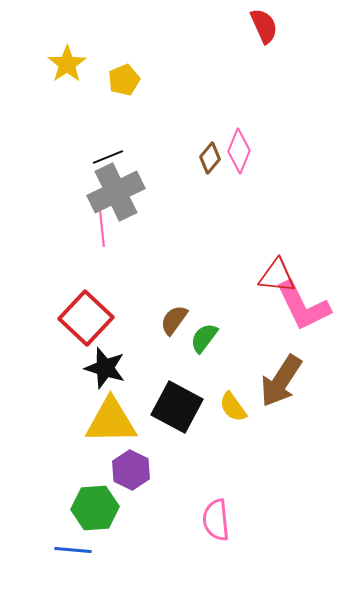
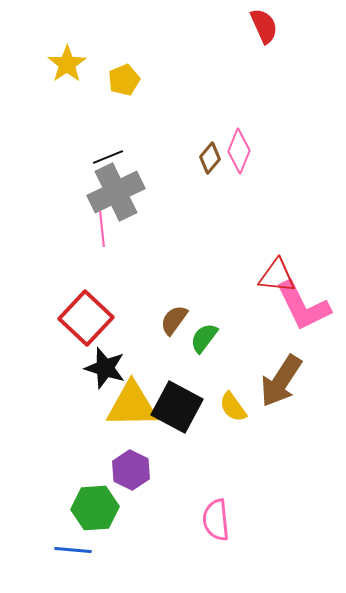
yellow triangle: moved 21 px right, 16 px up
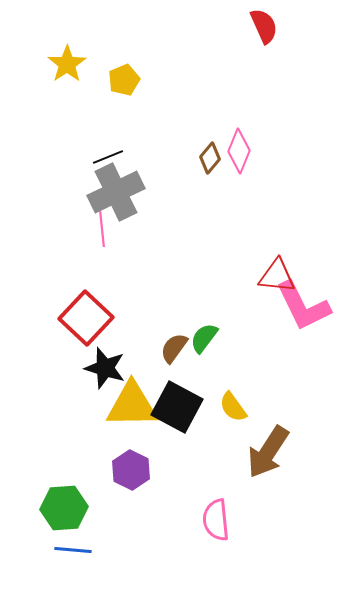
brown semicircle: moved 28 px down
brown arrow: moved 13 px left, 71 px down
green hexagon: moved 31 px left
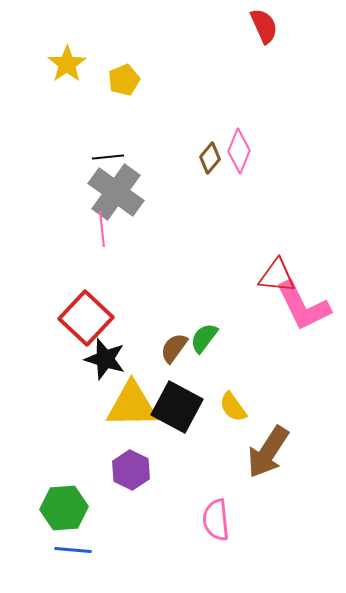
black line: rotated 16 degrees clockwise
gray cross: rotated 28 degrees counterclockwise
black star: moved 9 px up
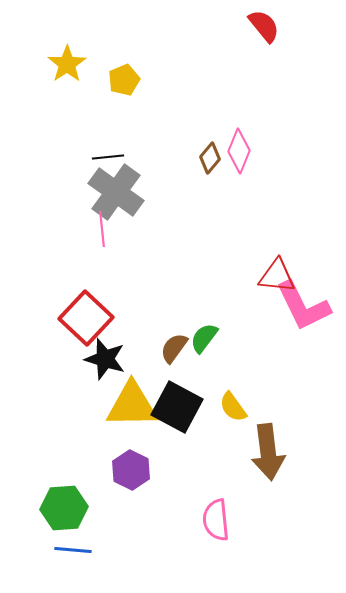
red semicircle: rotated 15 degrees counterclockwise
brown arrow: rotated 40 degrees counterclockwise
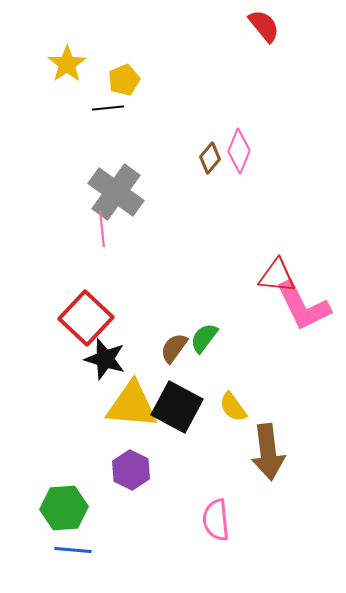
black line: moved 49 px up
yellow triangle: rotated 6 degrees clockwise
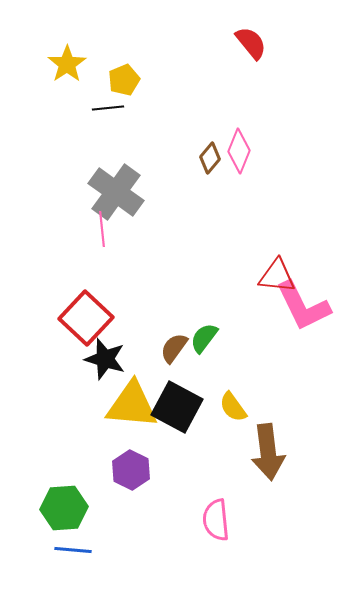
red semicircle: moved 13 px left, 17 px down
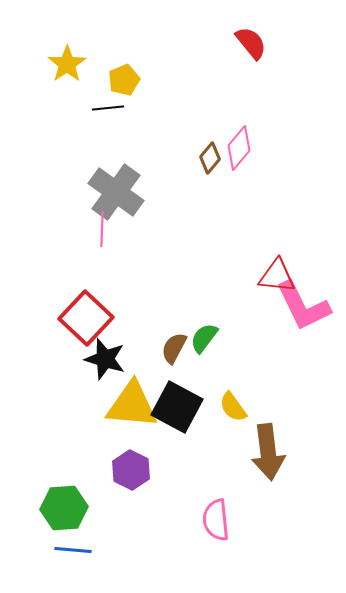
pink diamond: moved 3 px up; rotated 18 degrees clockwise
pink line: rotated 8 degrees clockwise
brown semicircle: rotated 8 degrees counterclockwise
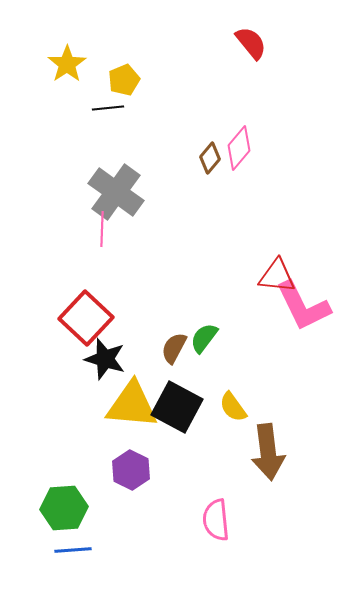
blue line: rotated 9 degrees counterclockwise
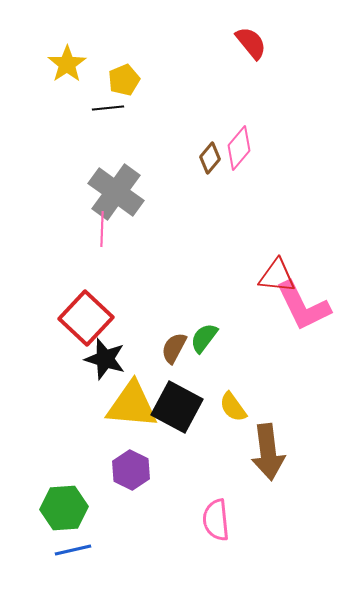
blue line: rotated 9 degrees counterclockwise
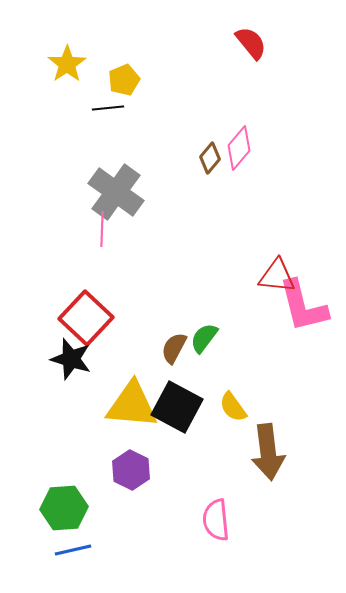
pink L-shape: rotated 12 degrees clockwise
black star: moved 34 px left
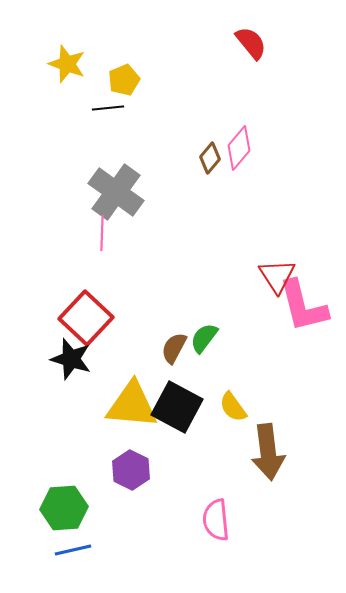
yellow star: rotated 18 degrees counterclockwise
pink line: moved 4 px down
red triangle: rotated 51 degrees clockwise
